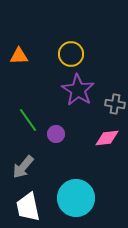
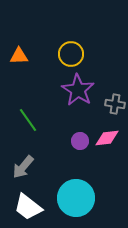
purple circle: moved 24 px right, 7 px down
white trapezoid: rotated 40 degrees counterclockwise
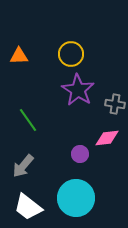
purple circle: moved 13 px down
gray arrow: moved 1 px up
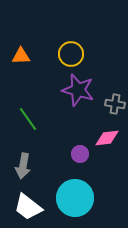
orange triangle: moved 2 px right
purple star: rotated 16 degrees counterclockwise
green line: moved 1 px up
gray arrow: rotated 30 degrees counterclockwise
cyan circle: moved 1 px left
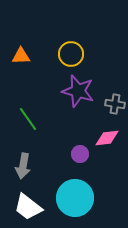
purple star: moved 1 px down
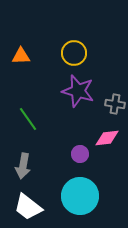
yellow circle: moved 3 px right, 1 px up
cyan circle: moved 5 px right, 2 px up
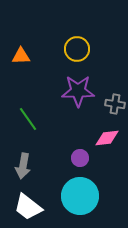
yellow circle: moved 3 px right, 4 px up
purple star: rotated 16 degrees counterclockwise
purple circle: moved 4 px down
